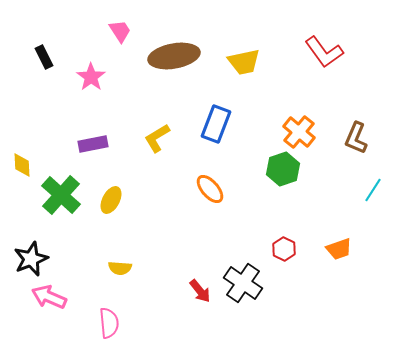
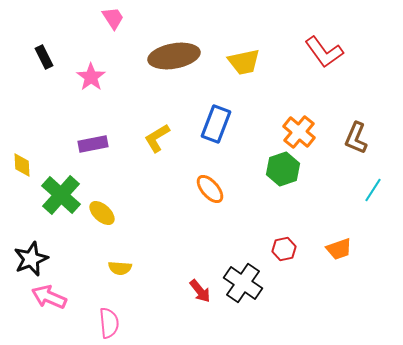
pink trapezoid: moved 7 px left, 13 px up
yellow ellipse: moved 9 px left, 13 px down; rotated 76 degrees counterclockwise
red hexagon: rotated 20 degrees clockwise
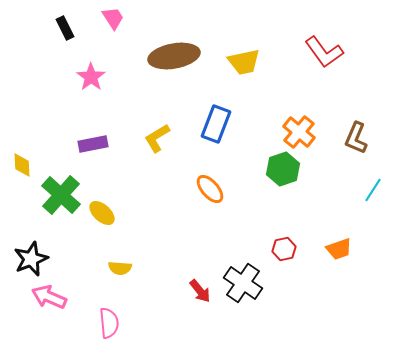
black rectangle: moved 21 px right, 29 px up
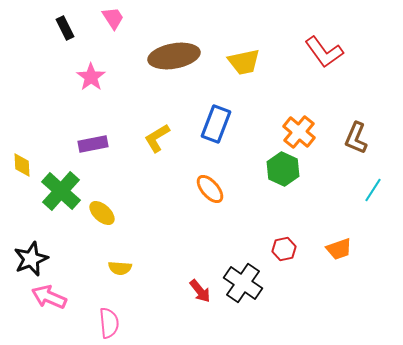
green hexagon: rotated 16 degrees counterclockwise
green cross: moved 4 px up
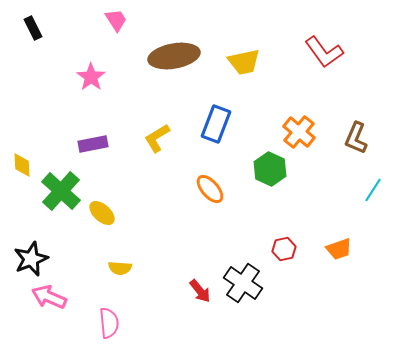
pink trapezoid: moved 3 px right, 2 px down
black rectangle: moved 32 px left
green hexagon: moved 13 px left
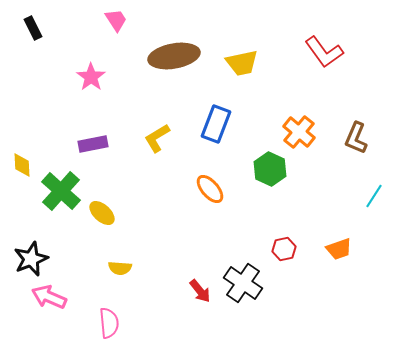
yellow trapezoid: moved 2 px left, 1 px down
cyan line: moved 1 px right, 6 px down
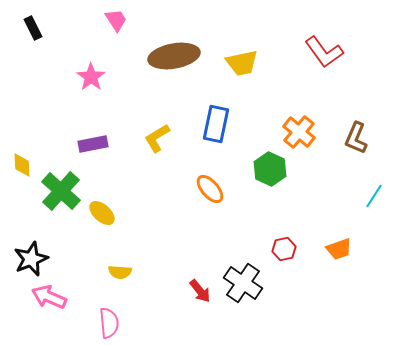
blue rectangle: rotated 9 degrees counterclockwise
yellow semicircle: moved 4 px down
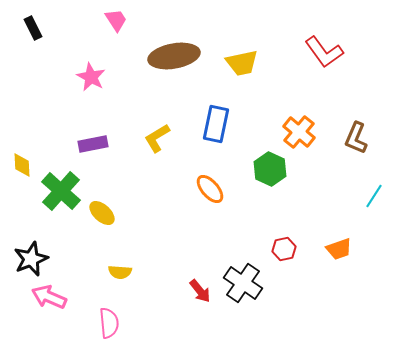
pink star: rotated 8 degrees counterclockwise
